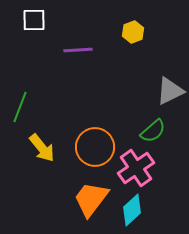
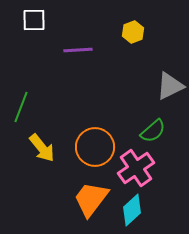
gray triangle: moved 5 px up
green line: moved 1 px right
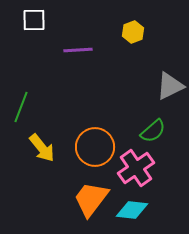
cyan diamond: rotated 48 degrees clockwise
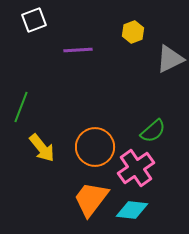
white square: rotated 20 degrees counterclockwise
gray triangle: moved 27 px up
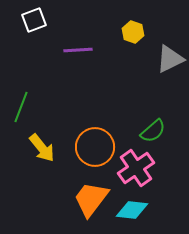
yellow hexagon: rotated 20 degrees counterclockwise
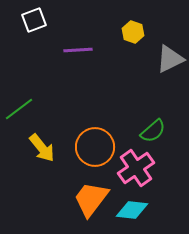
green line: moved 2 px left, 2 px down; rotated 32 degrees clockwise
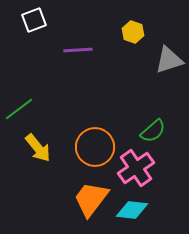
gray triangle: moved 1 px left, 1 px down; rotated 8 degrees clockwise
yellow arrow: moved 4 px left
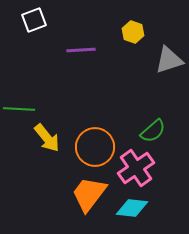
purple line: moved 3 px right
green line: rotated 40 degrees clockwise
yellow arrow: moved 9 px right, 10 px up
orange trapezoid: moved 2 px left, 5 px up
cyan diamond: moved 2 px up
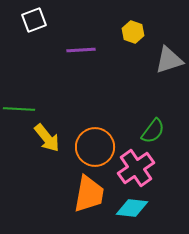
green semicircle: rotated 12 degrees counterclockwise
orange trapezoid: rotated 153 degrees clockwise
